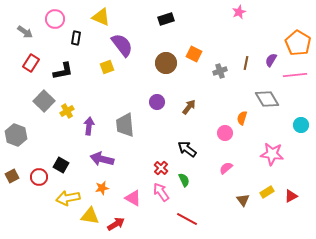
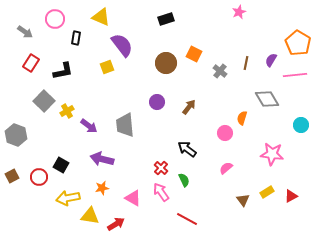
gray cross at (220, 71): rotated 32 degrees counterclockwise
purple arrow at (89, 126): rotated 120 degrees clockwise
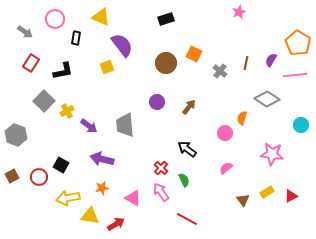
gray diamond at (267, 99): rotated 25 degrees counterclockwise
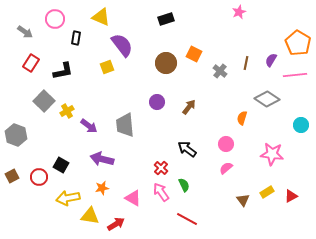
pink circle at (225, 133): moved 1 px right, 11 px down
green semicircle at (184, 180): moved 5 px down
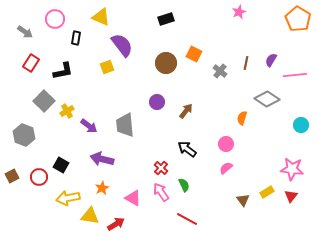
orange pentagon at (298, 43): moved 24 px up
brown arrow at (189, 107): moved 3 px left, 4 px down
gray hexagon at (16, 135): moved 8 px right
pink star at (272, 154): moved 20 px right, 15 px down
orange star at (102, 188): rotated 16 degrees counterclockwise
red triangle at (291, 196): rotated 24 degrees counterclockwise
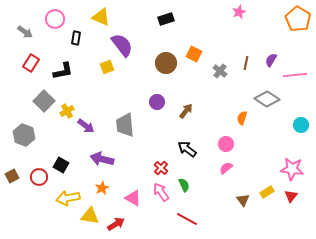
purple arrow at (89, 126): moved 3 px left
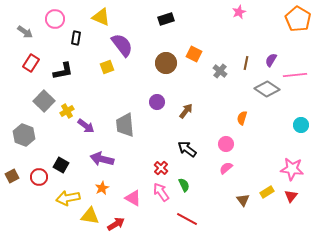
gray diamond at (267, 99): moved 10 px up
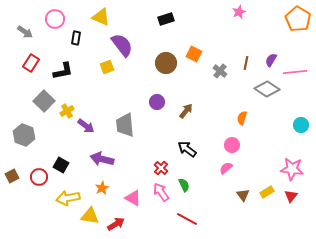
pink line at (295, 75): moved 3 px up
pink circle at (226, 144): moved 6 px right, 1 px down
brown triangle at (243, 200): moved 5 px up
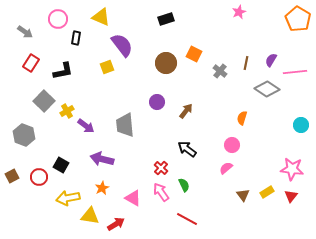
pink circle at (55, 19): moved 3 px right
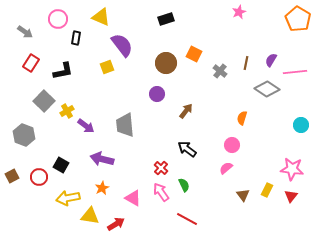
purple circle at (157, 102): moved 8 px up
yellow rectangle at (267, 192): moved 2 px up; rotated 32 degrees counterclockwise
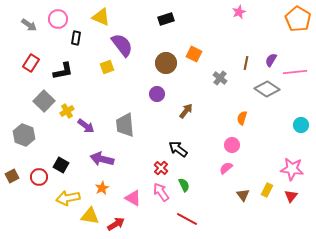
gray arrow at (25, 32): moved 4 px right, 7 px up
gray cross at (220, 71): moved 7 px down
black arrow at (187, 149): moved 9 px left
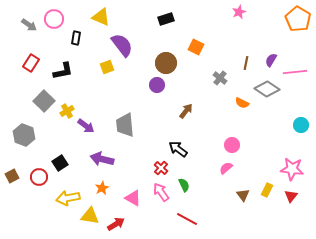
pink circle at (58, 19): moved 4 px left
orange square at (194, 54): moved 2 px right, 7 px up
purple circle at (157, 94): moved 9 px up
orange semicircle at (242, 118): moved 15 px up; rotated 80 degrees counterclockwise
black square at (61, 165): moved 1 px left, 2 px up; rotated 28 degrees clockwise
